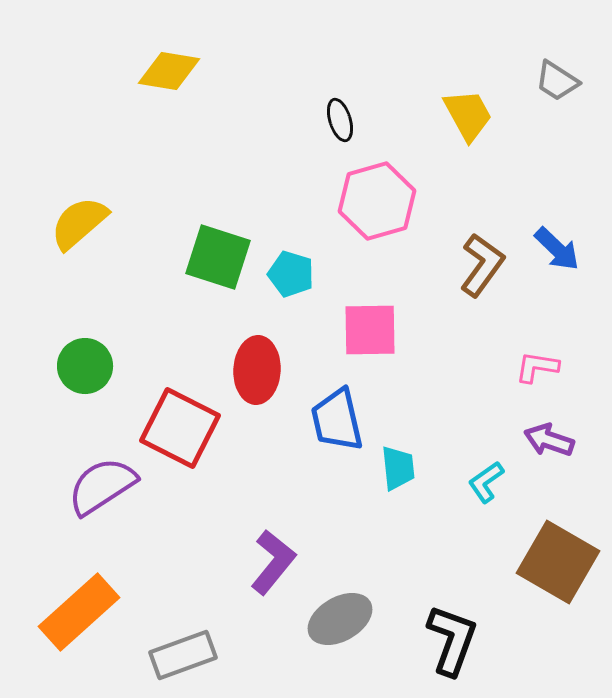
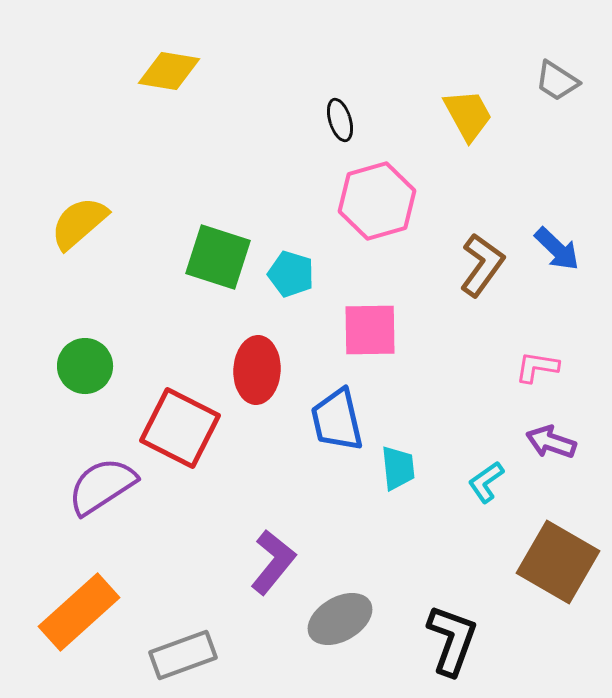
purple arrow: moved 2 px right, 2 px down
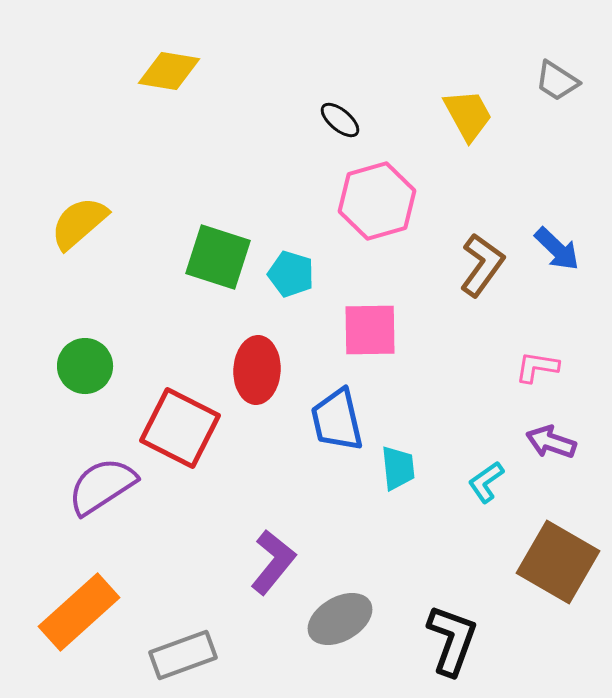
black ellipse: rotated 33 degrees counterclockwise
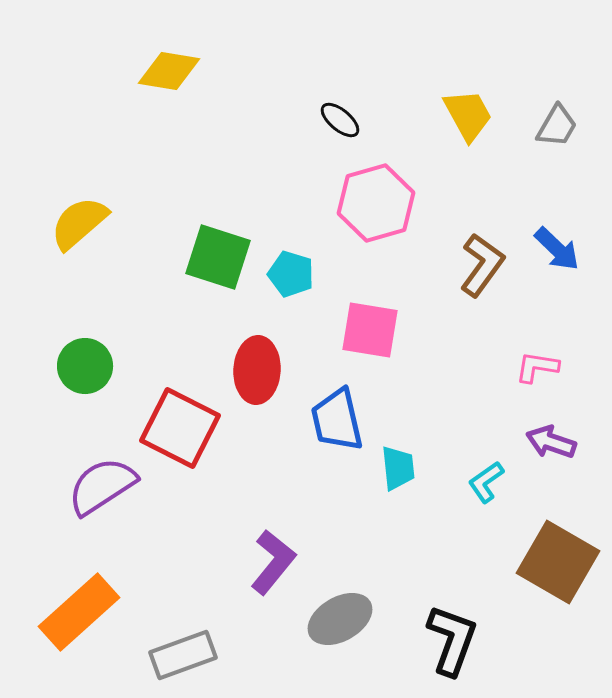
gray trapezoid: moved 45 px down; rotated 93 degrees counterclockwise
pink hexagon: moved 1 px left, 2 px down
pink square: rotated 10 degrees clockwise
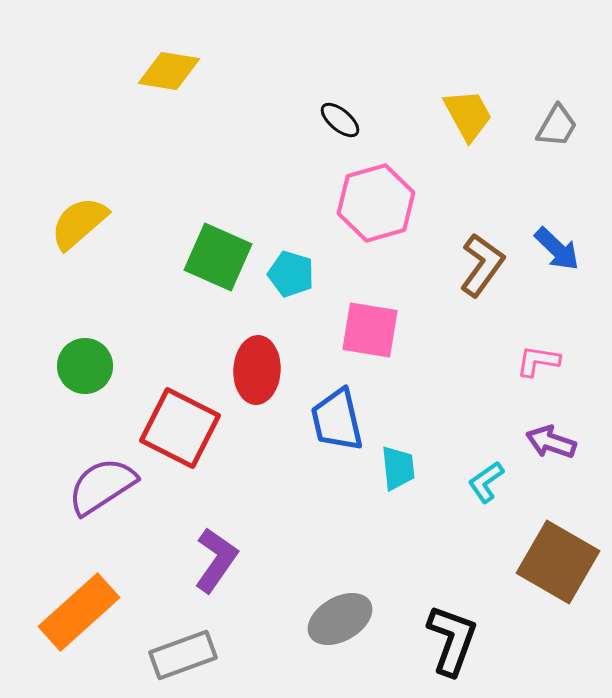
green square: rotated 6 degrees clockwise
pink L-shape: moved 1 px right, 6 px up
purple L-shape: moved 57 px left, 2 px up; rotated 4 degrees counterclockwise
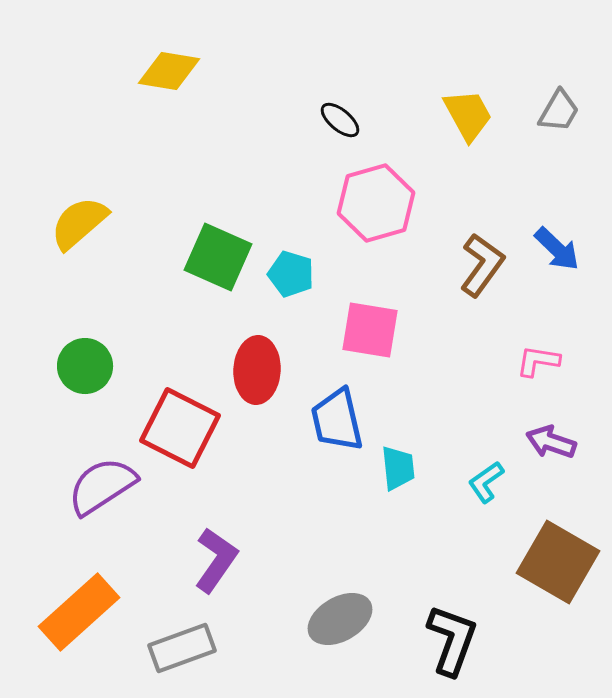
gray trapezoid: moved 2 px right, 15 px up
gray rectangle: moved 1 px left, 7 px up
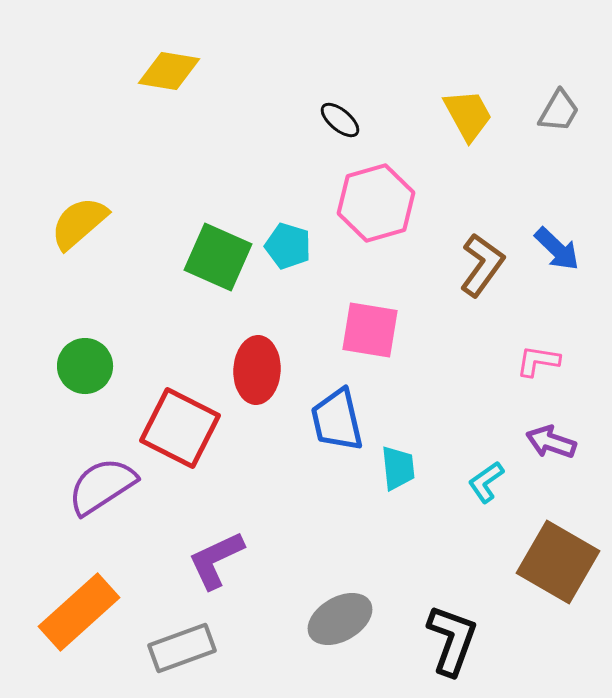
cyan pentagon: moved 3 px left, 28 px up
purple L-shape: rotated 150 degrees counterclockwise
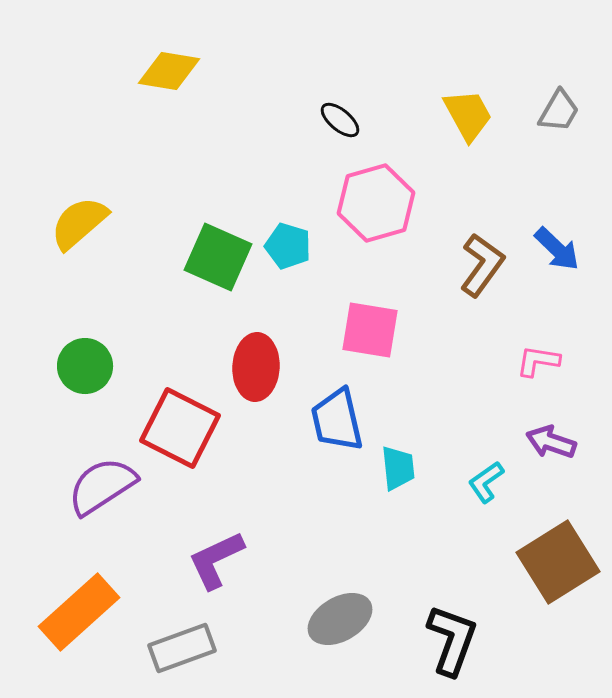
red ellipse: moved 1 px left, 3 px up
brown square: rotated 28 degrees clockwise
